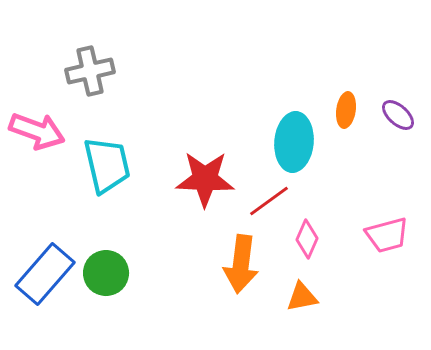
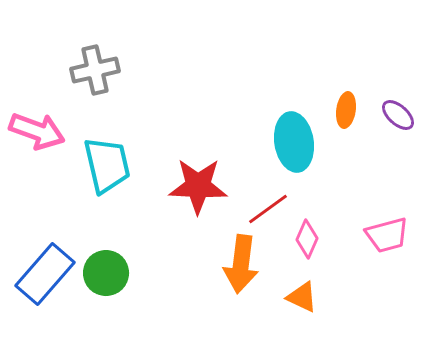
gray cross: moved 5 px right, 1 px up
cyan ellipse: rotated 14 degrees counterclockwise
red star: moved 7 px left, 7 px down
red line: moved 1 px left, 8 px down
orange triangle: rotated 36 degrees clockwise
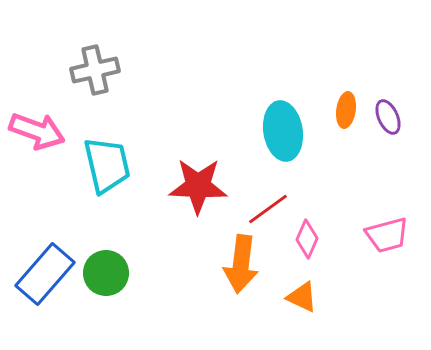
purple ellipse: moved 10 px left, 2 px down; rotated 24 degrees clockwise
cyan ellipse: moved 11 px left, 11 px up
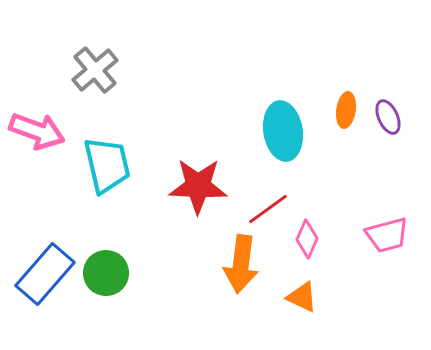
gray cross: rotated 27 degrees counterclockwise
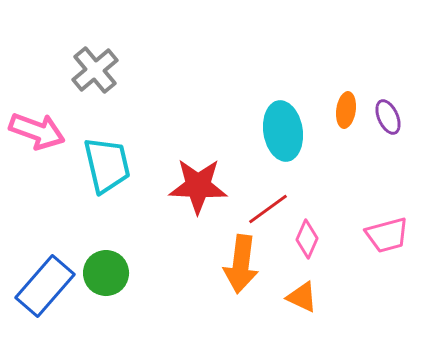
blue rectangle: moved 12 px down
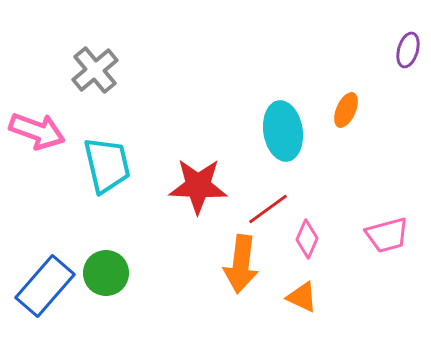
orange ellipse: rotated 16 degrees clockwise
purple ellipse: moved 20 px right, 67 px up; rotated 40 degrees clockwise
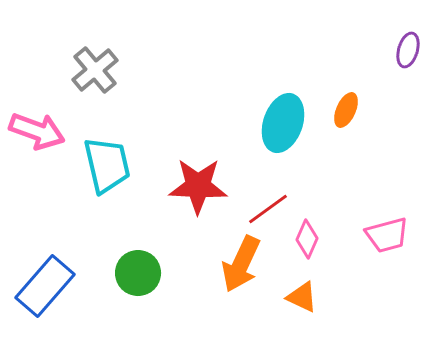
cyan ellipse: moved 8 px up; rotated 28 degrees clockwise
orange arrow: rotated 18 degrees clockwise
green circle: moved 32 px right
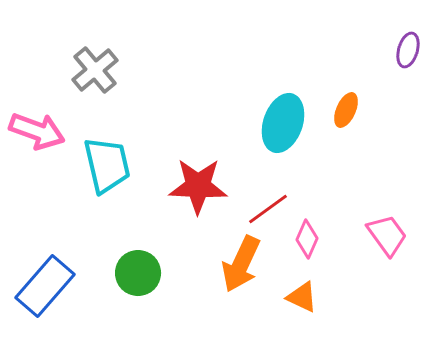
pink trapezoid: rotated 111 degrees counterclockwise
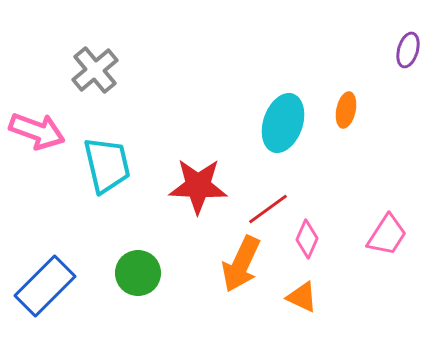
orange ellipse: rotated 12 degrees counterclockwise
pink trapezoid: rotated 69 degrees clockwise
blue rectangle: rotated 4 degrees clockwise
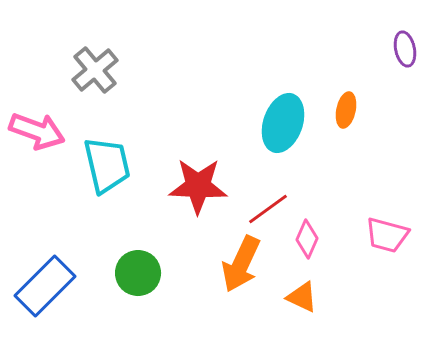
purple ellipse: moved 3 px left, 1 px up; rotated 28 degrees counterclockwise
pink trapezoid: rotated 72 degrees clockwise
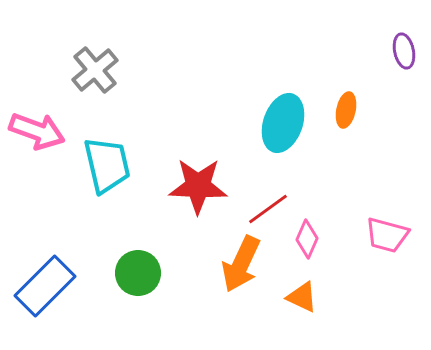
purple ellipse: moved 1 px left, 2 px down
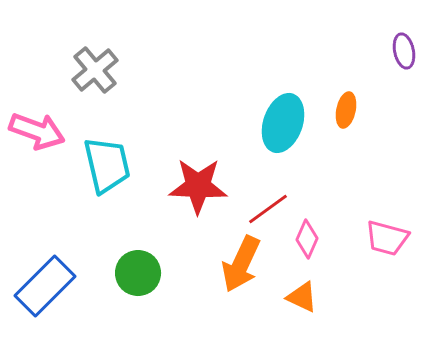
pink trapezoid: moved 3 px down
